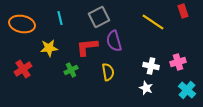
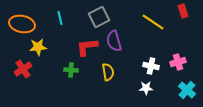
yellow star: moved 11 px left, 1 px up
green cross: rotated 32 degrees clockwise
white star: rotated 24 degrees counterclockwise
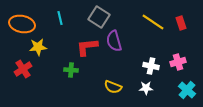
red rectangle: moved 2 px left, 12 px down
gray square: rotated 30 degrees counterclockwise
yellow semicircle: moved 5 px right, 15 px down; rotated 120 degrees clockwise
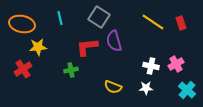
pink cross: moved 2 px left, 2 px down; rotated 14 degrees counterclockwise
green cross: rotated 16 degrees counterclockwise
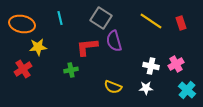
gray square: moved 2 px right, 1 px down
yellow line: moved 2 px left, 1 px up
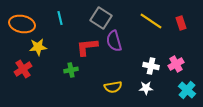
yellow semicircle: rotated 30 degrees counterclockwise
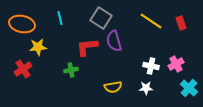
cyan cross: moved 2 px right, 2 px up
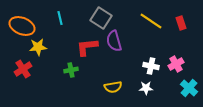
orange ellipse: moved 2 px down; rotated 10 degrees clockwise
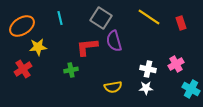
yellow line: moved 2 px left, 4 px up
orange ellipse: rotated 55 degrees counterclockwise
white cross: moved 3 px left, 3 px down
cyan cross: moved 2 px right, 1 px down; rotated 12 degrees counterclockwise
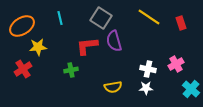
red L-shape: moved 1 px up
cyan cross: rotated 12 degrees clockwise
